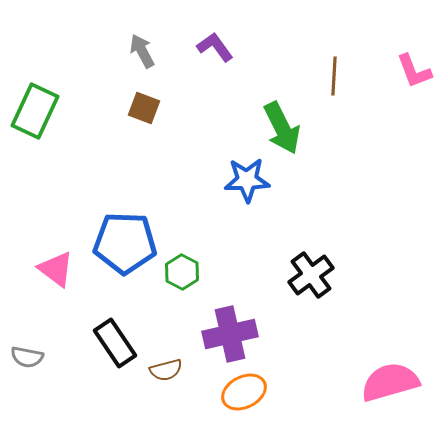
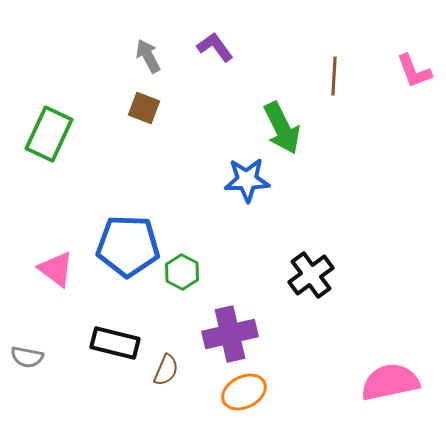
gray arrow: moved 6 px right, 5 px down
green rectangle: moved 14 px right, 23 px down
blue pentagon: moved 3 px right, 3 px down
black rectangle: rotated 42 degrees counterclockwise
brown semicircle: rotated 52 degrees counterclockwise
pink semicircle: rotated 4 degrees clockwise
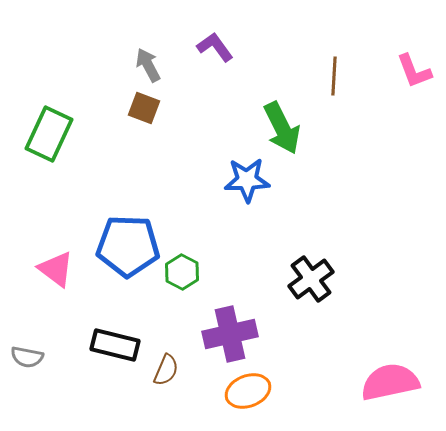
gray arrow: moved 9 px down
black cross: moved 4 px down
black rectangle: moved 2 px down
orange ellipse: moved 4 px right, 1 px up; rotated 6 degrees clockwise
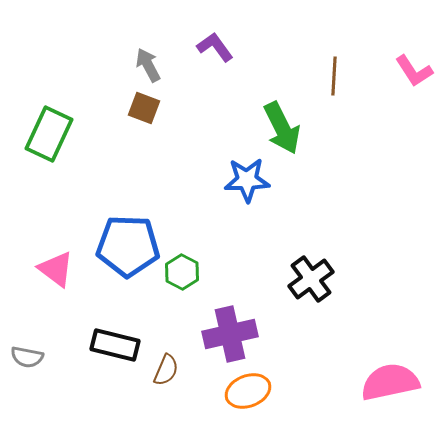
pink L-shape: rotated 12 degrees counterclockwise
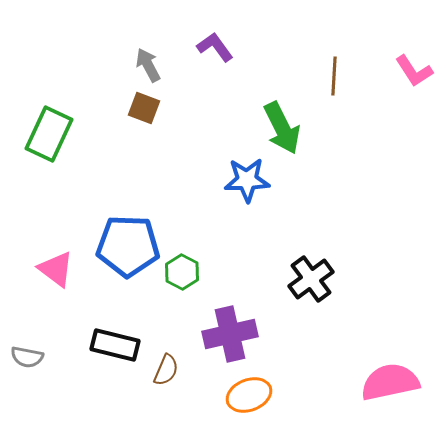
orange ellipse: moved 1 px right, 4 px down
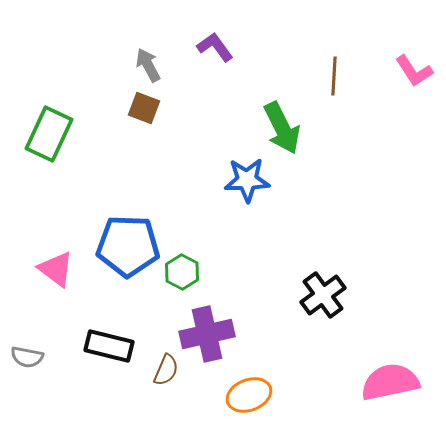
black cross: moved 12 px right, 16 px down
purple cross: moved 23 px left
black rectangle: moved 6 px left, 1 px down
